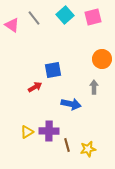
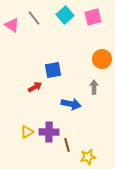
purple cross: moved 1 px down
yellow star: moved 8 px down
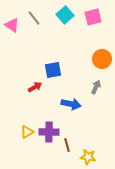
gray arrow: moved 2 px right; rotated 24 degrees clockwise
yellow star: rotated 21 degrees clockwise
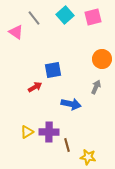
pink triangle: moved 4 px right, 7 px down
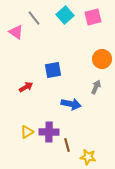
red arrow: moved 9 px left
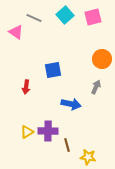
gray line: rotated 28 degrees counterclockwise
red arrow: rotated 128 degrees clockwise
purple cross: moved 1 px left, 1 px up
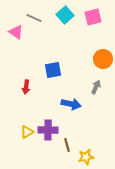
orange circle: moved 1 px right
purple cross: moved 1 px up
yellow star: moved 2 px left; rotated 21 degrees counterclockwise
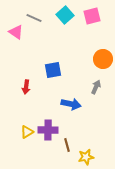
pink square: moved 1 px left, 1 px up
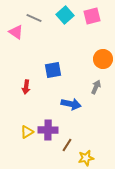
brown line: rotated 48 degrees clockwise
yellow star: moved 1 px down
